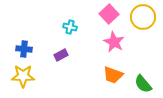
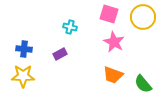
pink square: rotated 30 degrees counterclockwise
purple rectangle: moved 1 px left, 1 px up
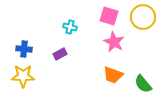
pink square: moved 2 px down
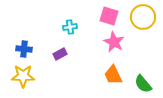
cyan cross: rotated 24 degrees counterclockwise
orange trapezoid: rotated 45 degrees clockwise
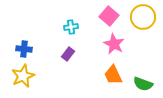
pink square: rotated 24 degrees clockwise
cyan cross: moved 1 px right
pink star: moved 2 px down
purple rectangle: moved 8 px right; rotated 24 degrees counterclockwise
yellow star: rotated 25 degrees counterclockwise
green semicircle: rotated 30 degrees counterclockwise
